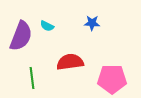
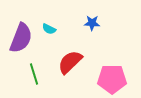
cyan semicircle: moved 2 px right, 3 px down
purple semicircle: moved 2 px down
red semicircle: rotated 36 degrees counterclockwise
green line: moved 2 px right, 4 px up; rotated 10 degrees counterclockwise
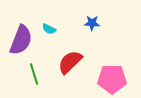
purple semicircle: moved 2 px down
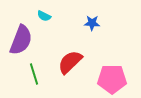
cyan semicircle: moved 5 px left, 13 px up
